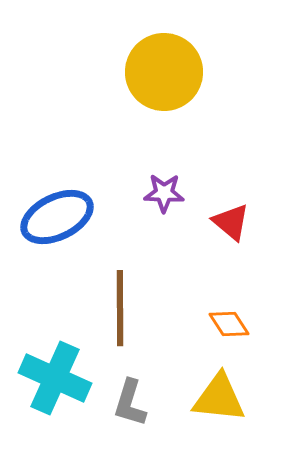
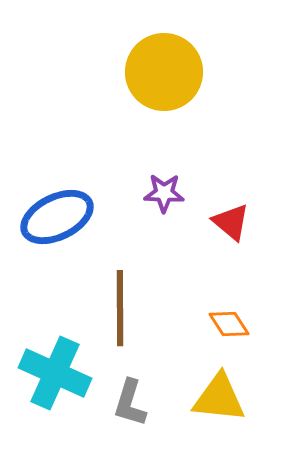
cyan cross: moved 5 px up
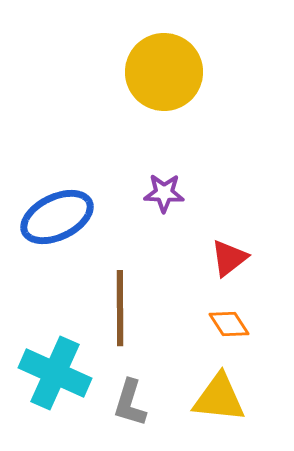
red triangle: moved 2 px left, 36 px down; rotated 42 degrees clockwise
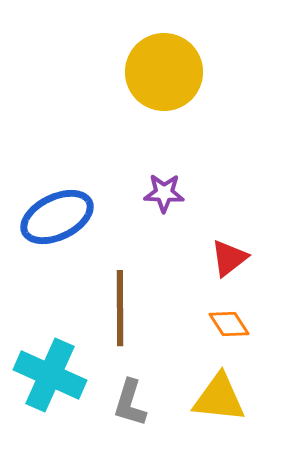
cyan cross: moved 5 px left, 2 px down
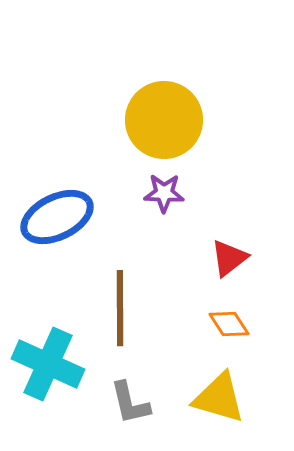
yellow circle: moved 48 px down
cyan cross: moved 2 px left, 11 px up
yellow triangle: rotated 10 degrees clockwise
gray L-shape: rotated 30 degrees counterclockwise
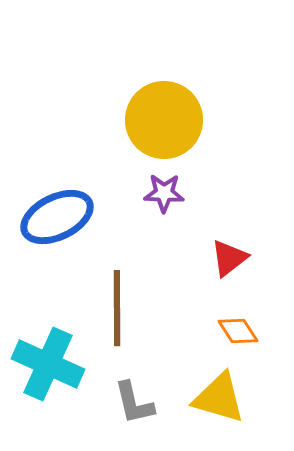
brown line: moved 3 px left
orange diamond: moved 9 px right, 7 px down
gray L-shape: moved 4 px right
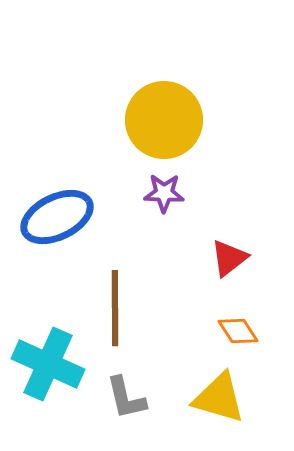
brown line: moved 2 px left
gray L-shape: moved 8 px left, 5 px up
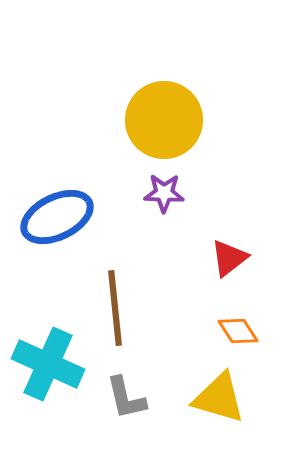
brown line: rotated 6 degrees counterclockwise
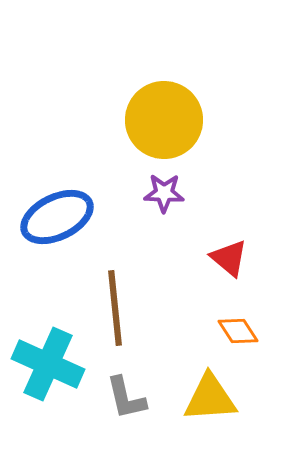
red triangle: rotated 42 degrees counterclockwise
yellow triangle: moved 9 px left; rotated 20 degrees counterclockwise
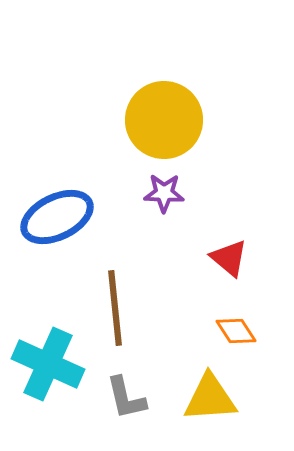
orange diamond: moved 2 px left
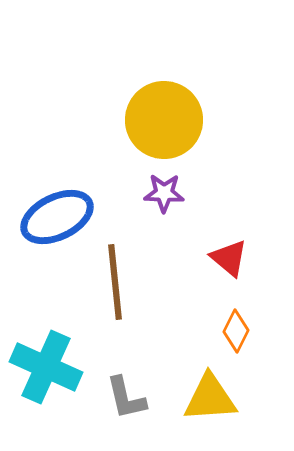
brown line: moved 26 px up
orange diamond: rotated 60 degrees clockwise
cyan cross: moved 2 px left, 3 px down
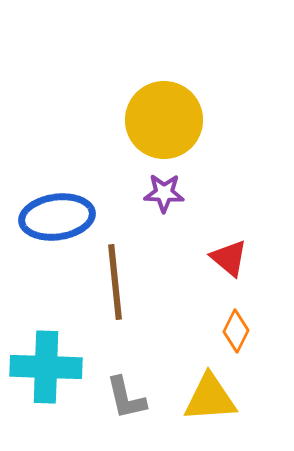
blue ellipse: rotated 18 degrees clockwise
cyan cross: rotated 22 degrees counterclockwise
